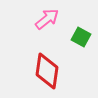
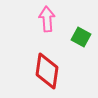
pink arrow: rotated 55 degrees counterclockwise
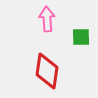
green square: rotated 30 degrees counterclockwise
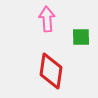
red diamond: moved 4 px right
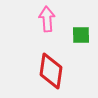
green square: moved 2 px up
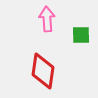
red diamond: moved 8 px left
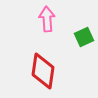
green square: moved 3 px right, 2 px down; rotated 24 degrees counterclockwise
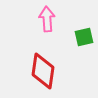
green square: rotated 12 degrees clockwise
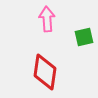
red diamond: moved 2 px right, 1 px down
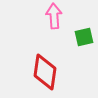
pink arrow: moved 7 px right, 3 px up
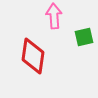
red diamond: moved 12 px left, 16 px up
